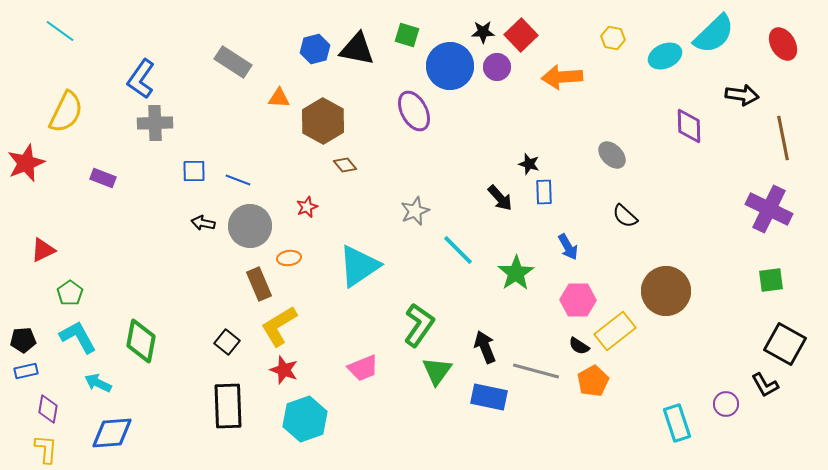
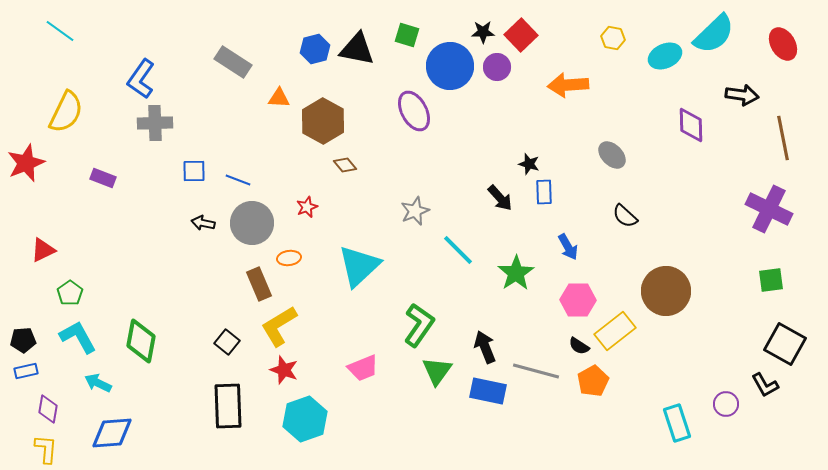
orange arrow at (562, 77): moved 6 px right, 8 px down
purple diamond at (689, 126): moved 2 px right, 1 px up
gray circle at (250, 226): moved 2 px right, 3 px up
cyan triangle at (359, 266): rotated 9 degrees counterclockwise
blue rectangle at (489, 397): moved 1 px left, 6 px up
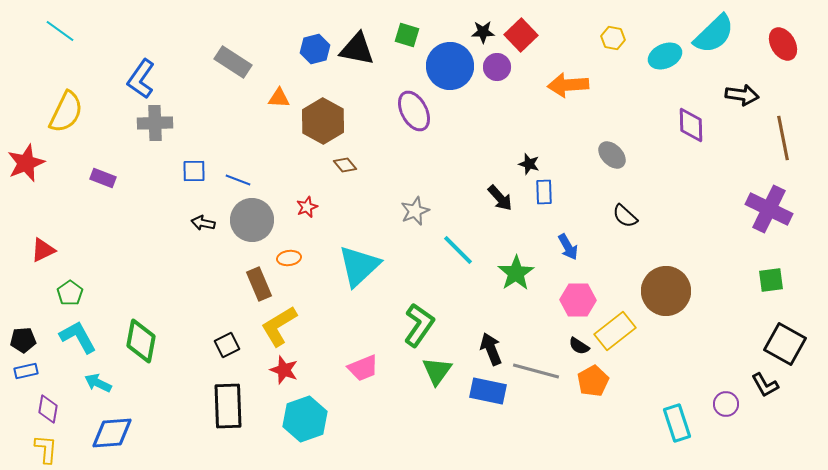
gray circle at (252, 223): moved 3 px up
black square at (227, 342): moved 3 px down; rotated 25 degrees clockwise
black arrow at (485, 347): moved 6 px right, 2 px down
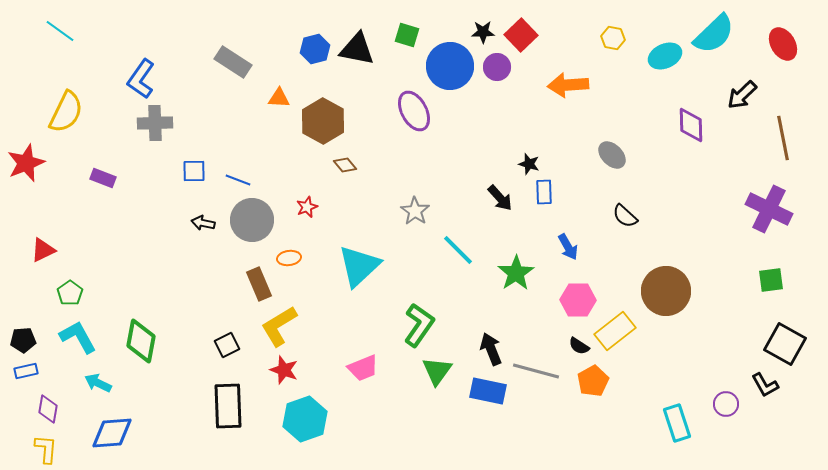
black arrow at (742, 95): rotated 128 degrees clockwise
gray star at (415, 211): rotated 16 degrees counterclockwise
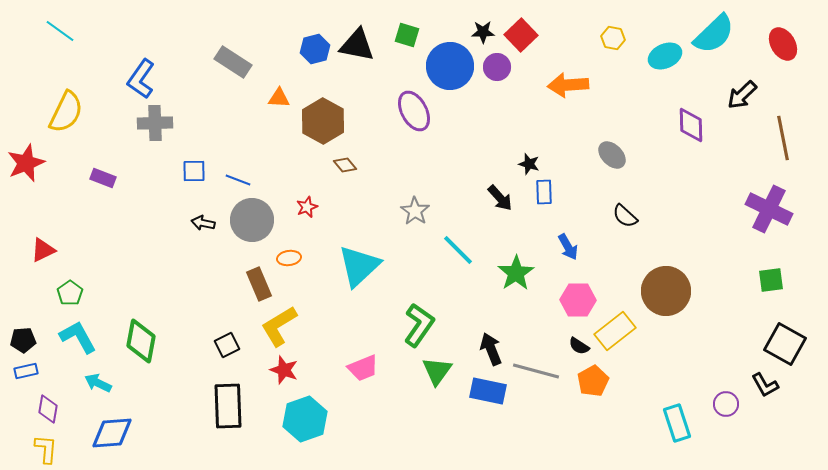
black triangle at (357, 49): moved 4 px up
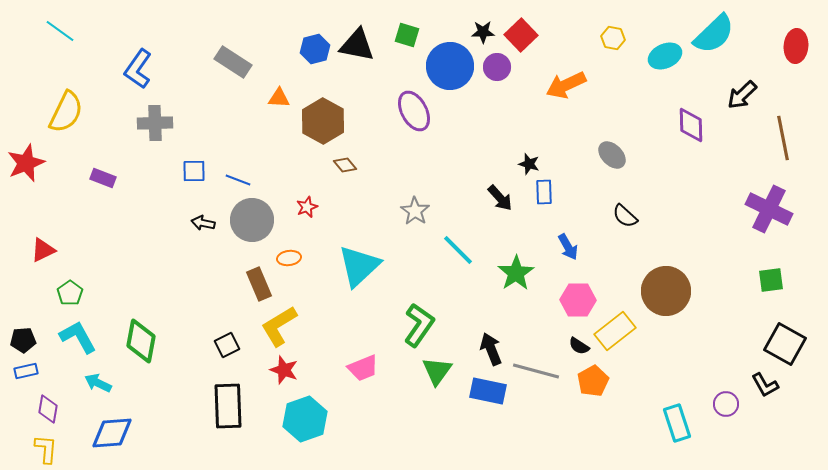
red ellipse at (783, 44): moved 13 px right, 2 px down; rotated 36 degrees clockwise
blue L-shape at (141, 79): moved 3 px left, 10 px up
orange arrow at (568, 85): moved 2 px left; rotated 21 degrees counterclockwise
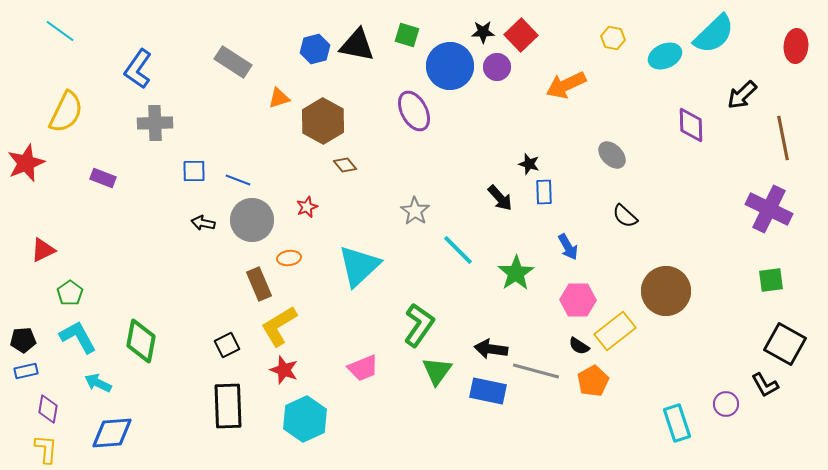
orange triangle at (279, 98): rotated 20 degrees counterclockwise
black arrow at (491, 349): rotated 60 degrees counterclockwise
cyan hexagon at (305, 419): rotated 6 degrees counterclockwise
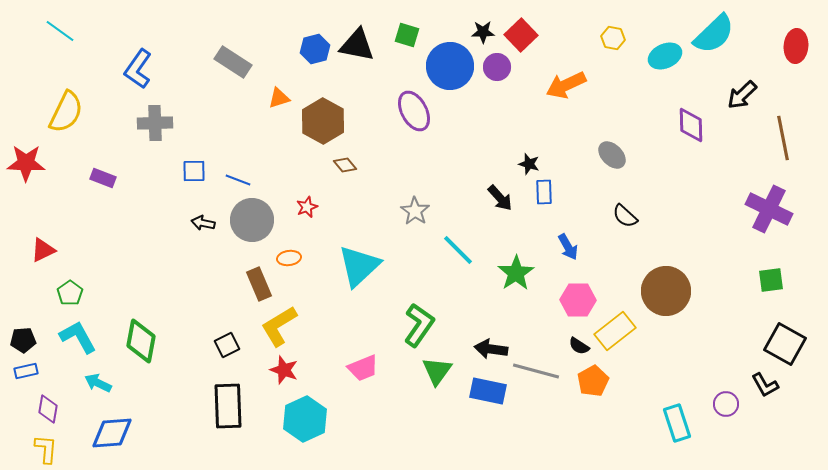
red star at (26, 163): rotated 24 degrees clockwise
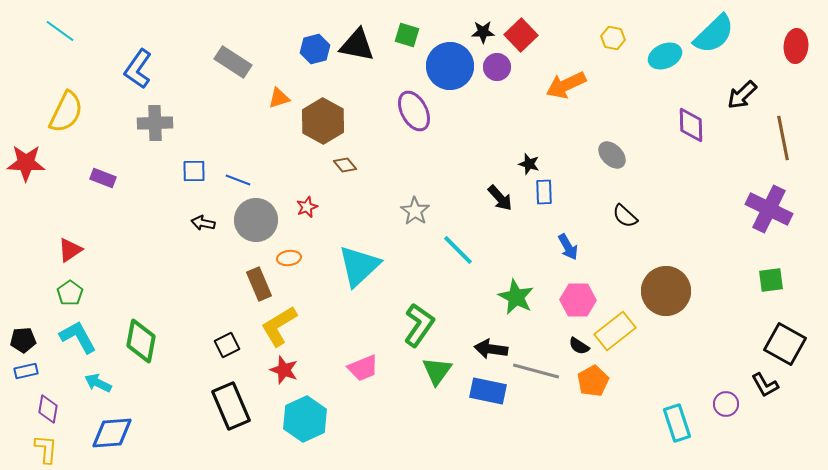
gray circle at (252, 220): moved 4 px right
red triangle at (43, 250): moved 27 px right; rotated 8 degrees counterclockwise
green star at (516, 273): moved 24 px down; rotated 12 degrees counterclockwise
black rectangle at (228, 406): moved 3 px right; rotated 21 degrees counterclockwise
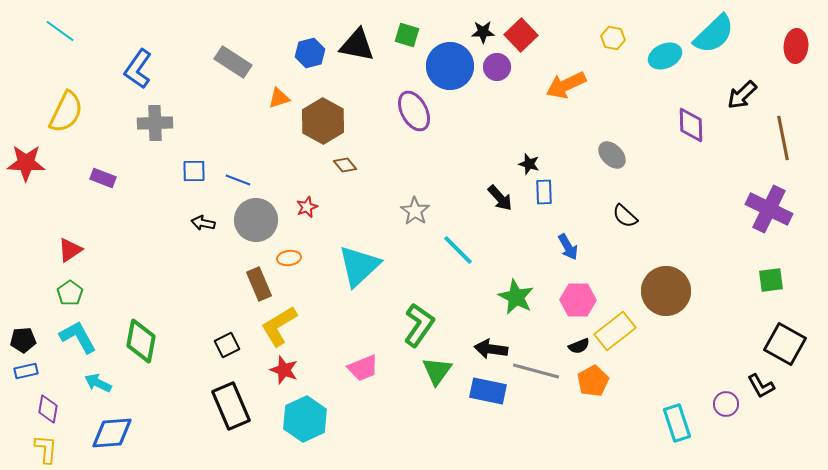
blue hexagon at (315, 49): moved 5 px left, 4 px down
black semicircle at (579, 346): rotated 55 degrees counterclockwise
black L-shape at (765, 385): moved 4 px left, 1 px down
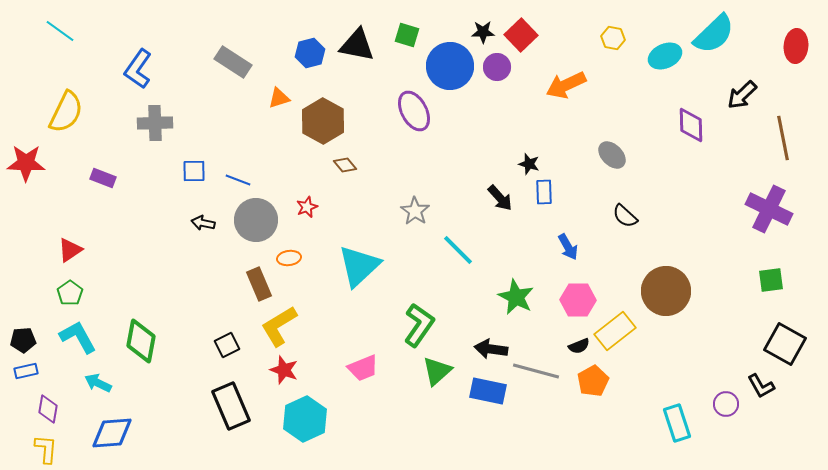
green triangle at (437, 371): rotated 12 degrees clockwise
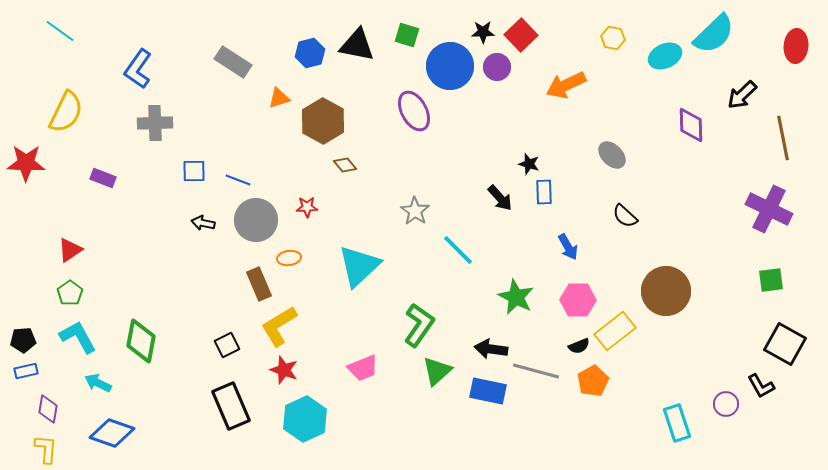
red star at (307, 207): rotated 20 degrees clockwise
blue diamond at (112, 433): rotated 24 degrees clockwise
